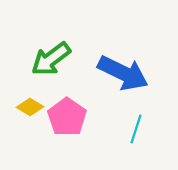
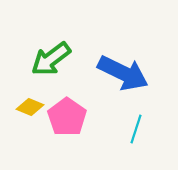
yellow diamond: rotated 8 degrees counterclockwise
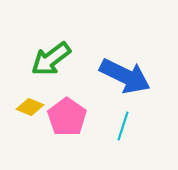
blue arrow: moved 2 px right, 3 px down
cyan line: moved 13 px left, 3 px up
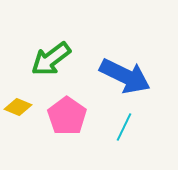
yellow diamond: moved 12 px left
pink pentagon: moved 1 px up
cyan line: moved 1 px right, 1 px down; rotated 8 degrees clockwise
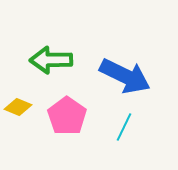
green arrow: moved 1 px down; rotated 36 degrees clockwise
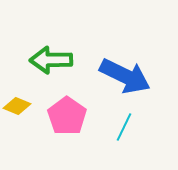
yellow diamond: moved 1 px left, 1 px up
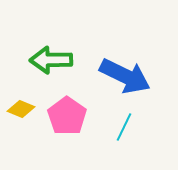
yellow diamond: moved 4 px right, 3 px down
